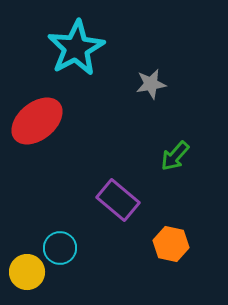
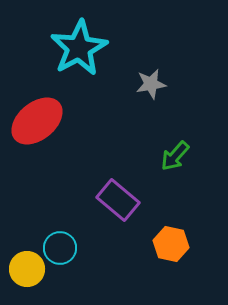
cyan star: moved 3 px right
yellow circle: moved 3 px up
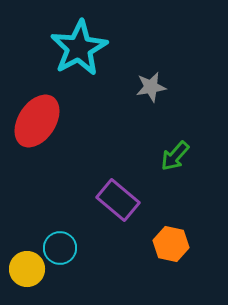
gray star: moved 3 px down
red ellipse: rotated 18 degrees counterclockwise
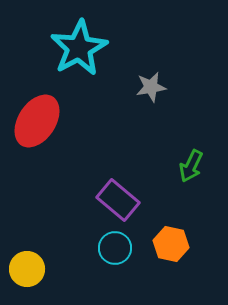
green arrow: moved 16 px right, 10 px down; rotated 16 degrees counterclockwise
cyan circle: moved 55 px right
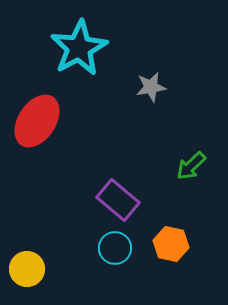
green arrow: rotated 20 degrees clockwise
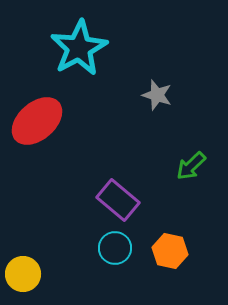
gray star: moved 6 px right, 8 px down; rotated 28 degrees clockwise
red ellipse: rotated 16 degrees clockwise
orange hexagon: moved 1 px left, 7 px down
yellow circle: moved 4 px left, 5 px down
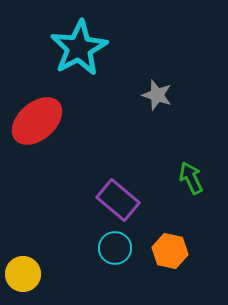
green arrow: moved 12 px down; rotated 108 degrees clockwise
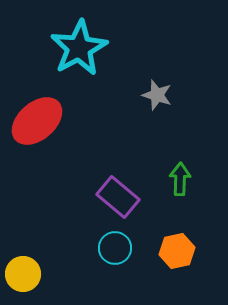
green arrow: moved 11 px left, 1 px down; rotated 28 degrees clockwise
purple rectangle: moved 3 px up
orange hexagon: moved 7 px right; rotated 24 degrees counterclockwise
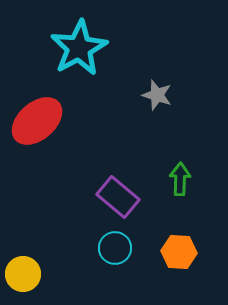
orange hexagon: moved 2 px right, 1 px down; rotated 16 degrees clockwise
